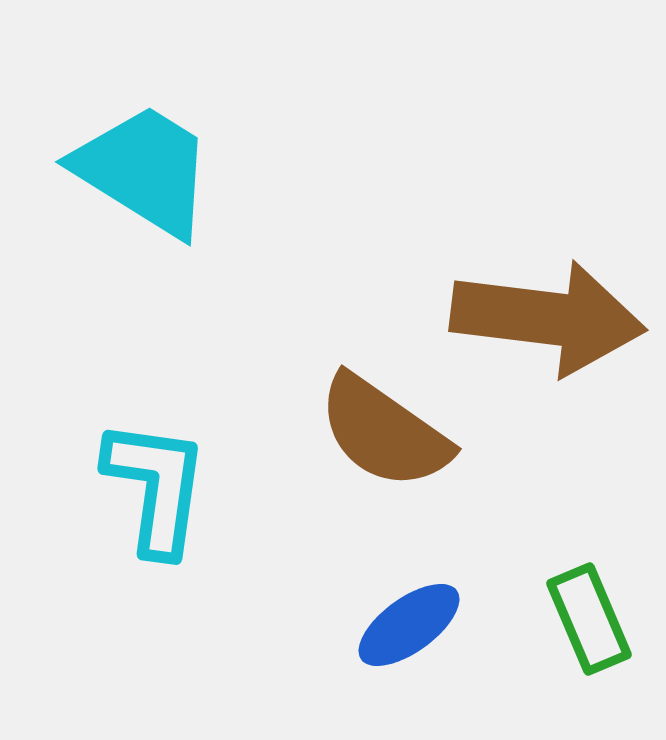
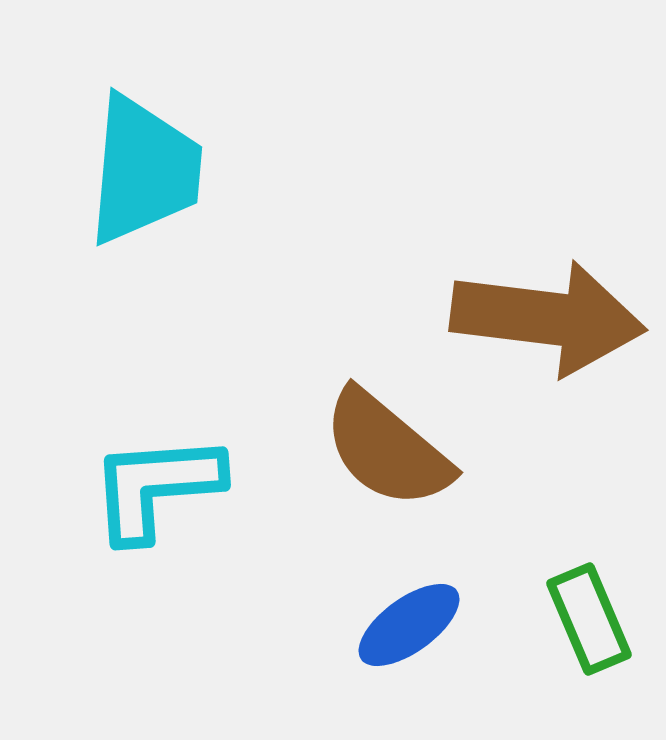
cyan trapezoid: rotated 63 degrees clockwise
brown semicircle: moved 3 px right, 17 px down; rotated 5 degrees clockwise
cyan L-shape: rotated 102 degrees counterclockwise
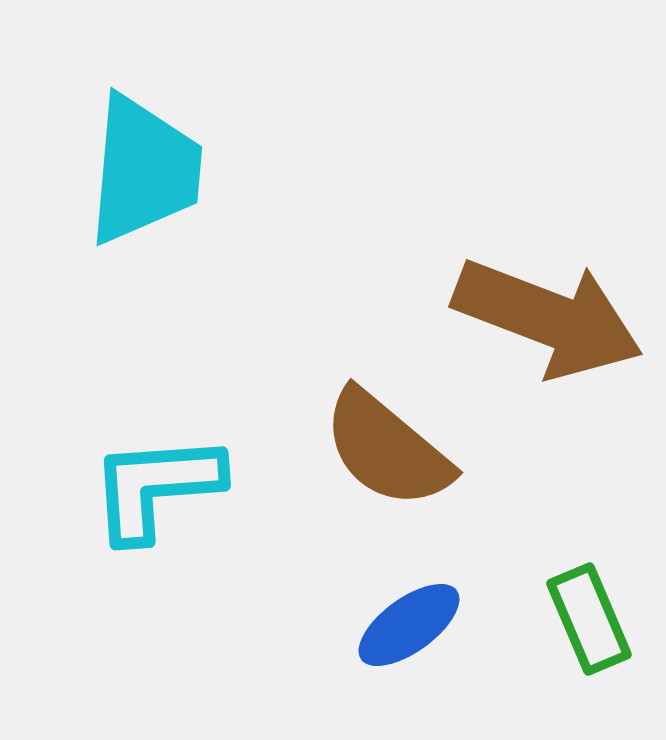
brown arrow: rotated 14 degrees clockwise
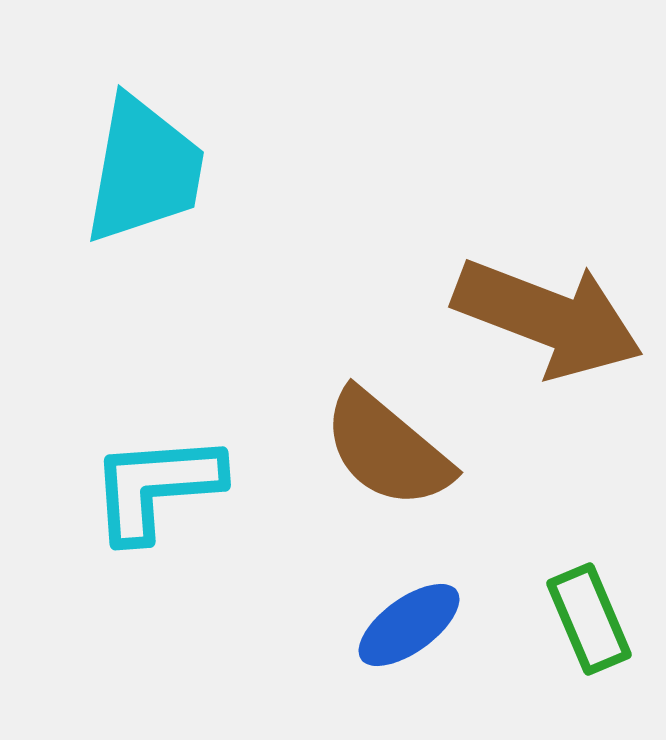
cyan trapezoid: rotated 5 degrees clockwise
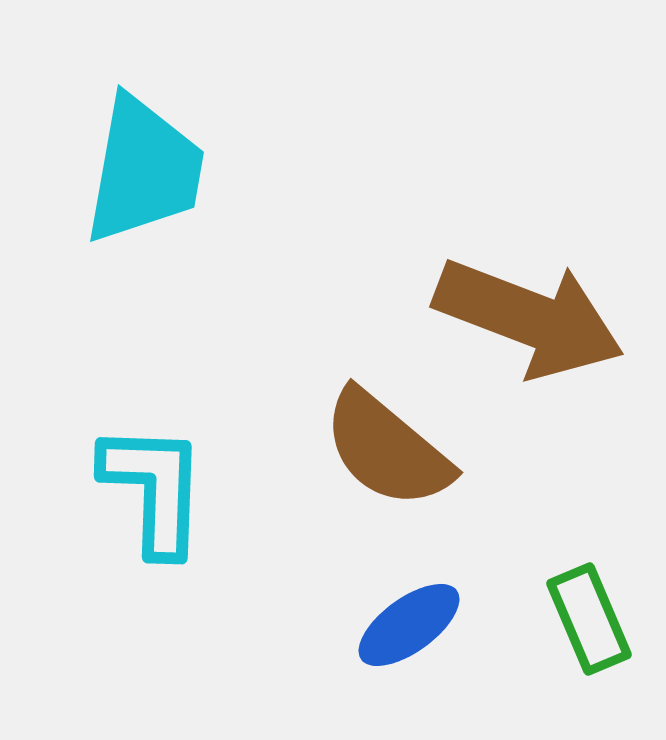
brown arrow: moved 19 px left
cyan L-shape: moved 2 px left, 2 px down; rotated 96 degrees clockwise
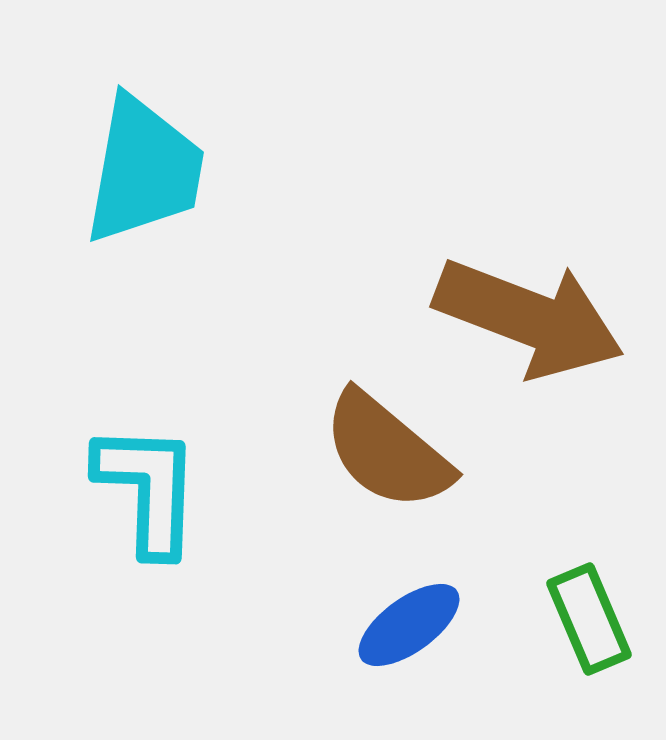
brown semicircle: moved 2 px down
cyan L-shape: moved 6 px left
